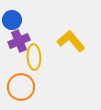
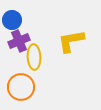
yellow L-shape: rotated 60 degrees counterclockwise
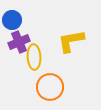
purple cross: moved 1 px down
orange circle: moved 29 px right
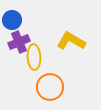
yellow L-shape: rotated 40 degrees clockwise
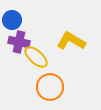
purple cross: rotated 35 degrees clockwise
yellow ellipse: moved 2 px right; rotated 45 degrees counterclockwise
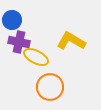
yellow ellipse: rotated 15 degrees counterclockwise
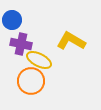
purple cross: moved 2 px right, 2 px down
yellow ellipse: moved 3 px right, 3 px down
orange circle: moved 19 px left, 6 px up
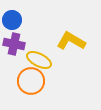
purple cross: moved 7 px left
